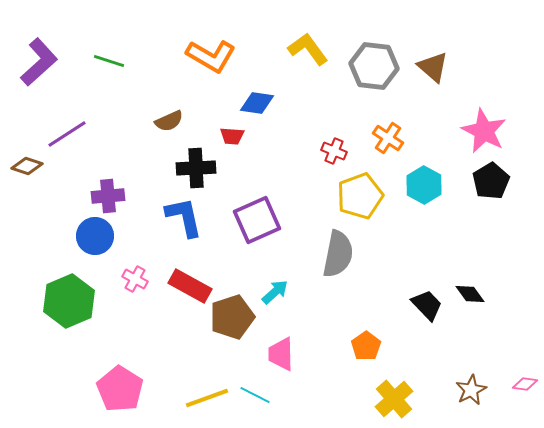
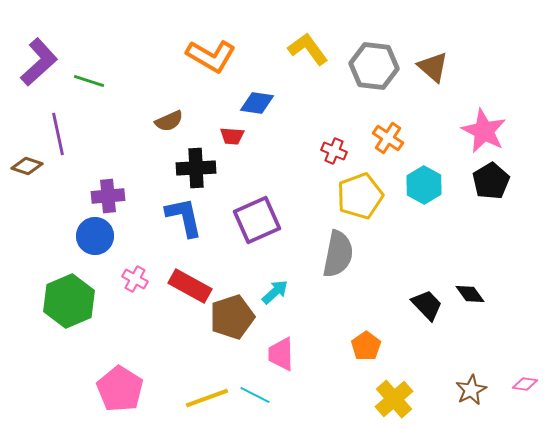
green line: moved 20 px left, 20 px down
purple line: moved 9 px left; rotated 69 degrees counterclockwise
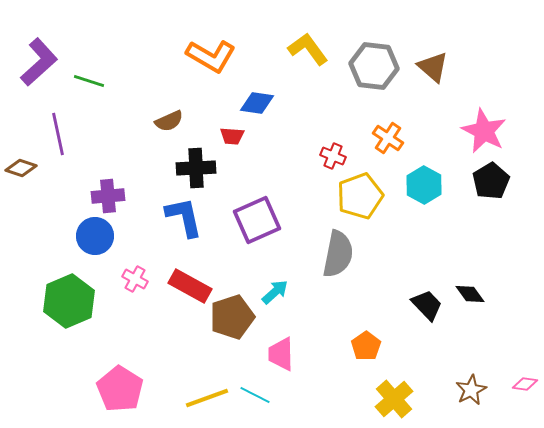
red cross: moved 1 px left, 5 px down
brown diamond: moved 6 px left, 2 px down
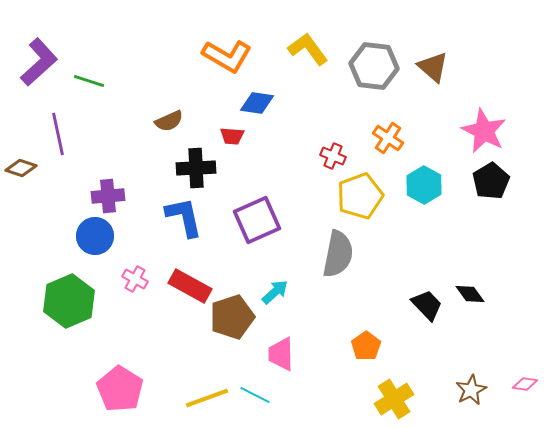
orange L-shape: moved 16 px right
yellow cross: rotated 9 degrees clockwise
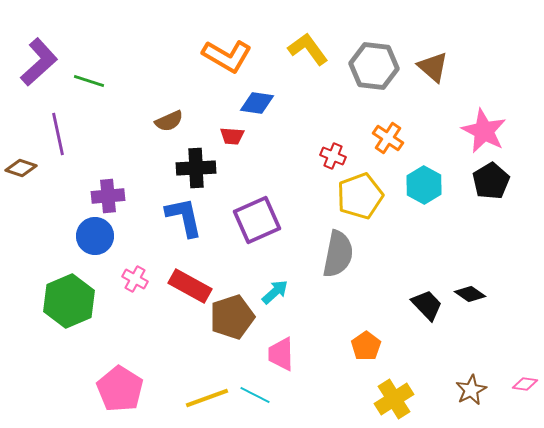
black diamond: rotated 20 degrees counterclockwise
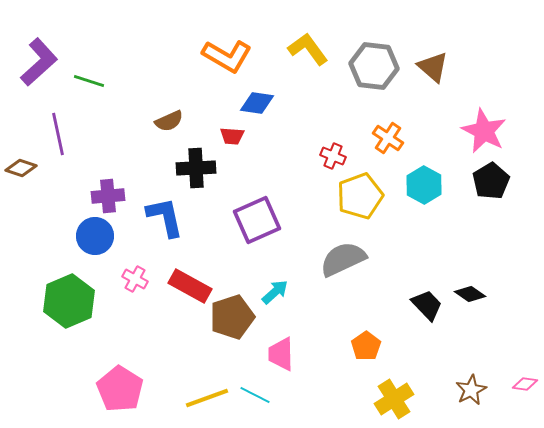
blue L-shape: moved 19 px left
gray semicircle: moved 5 px right, 5 px down; rotated 126 degrees counterclockwise
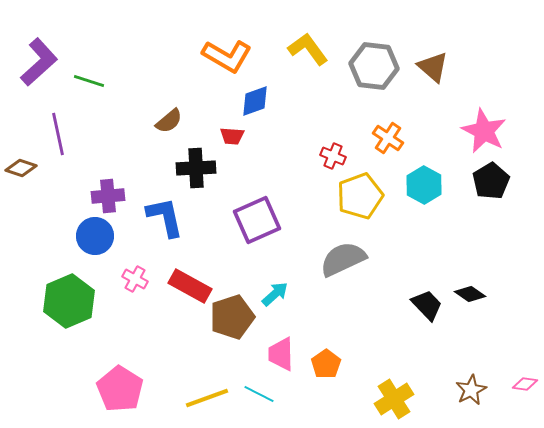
blue diamond: moved 2 px left, 2 px up; rotated 28 degrees counterclockwise
brown semicircle: rotated 16 degrees counterclockwise
cyan arrow: moved 2 px down
orange pentagon: moved 40 px left, 18 px down
cyan line: moved 4 px right, 1 px up
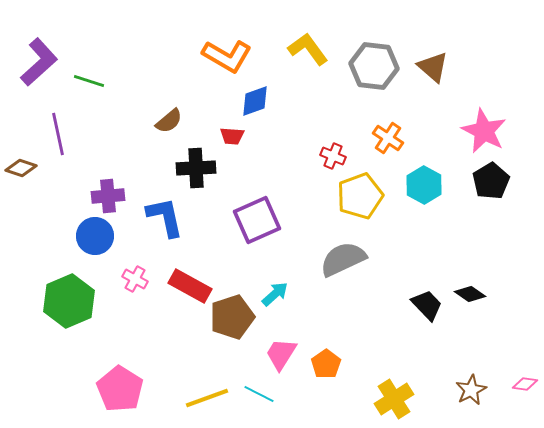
pink trapezoid: rotated 33 degrees clockwise
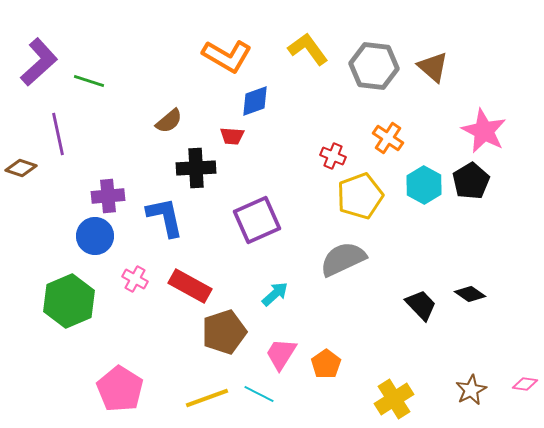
black pentagon: moved 20 px left
black trapezoid: moved 6 px left
brown pentagon: moved 8 px left, 15 px down
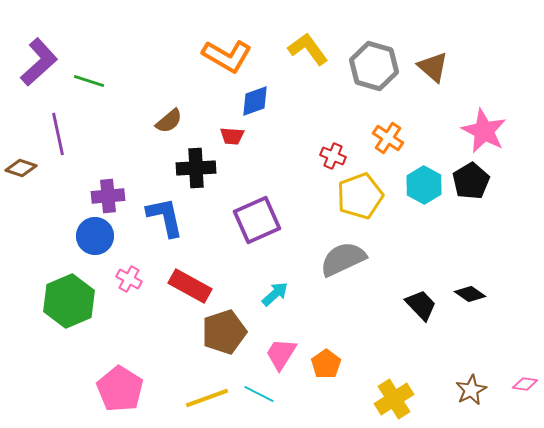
gray hexagon: rotated 9 degrees clockwise
pink cross: moved 6 px left
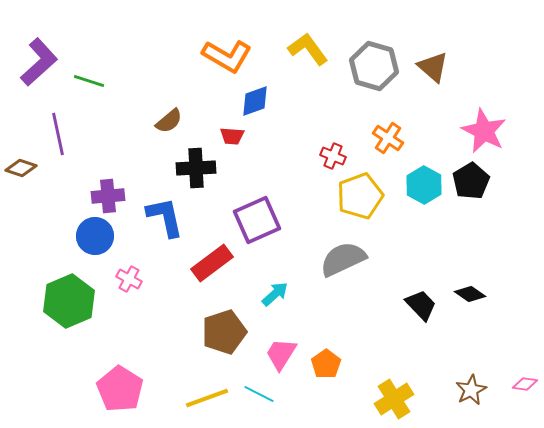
red rectangle: moved 22 px right, 23 px up; rotated 66 degrees counterclockwise
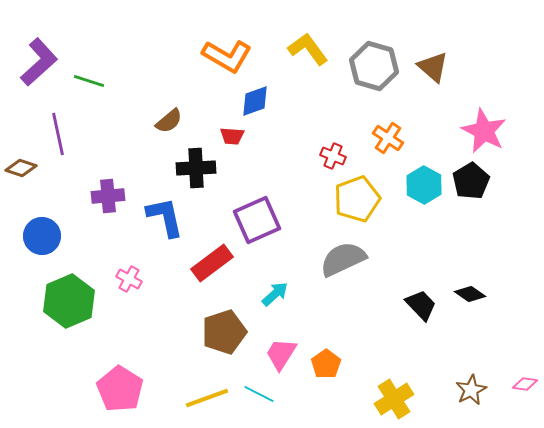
yellow pentagon: moved 3 px left, 3 px down
blue circle: moved 53 px left
